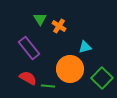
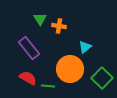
orange cross: rotated 24 degrees counterclockwise
cyan triangle: rotated 24 degrees counterclockwise
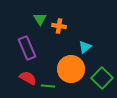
purple rectangle: moved 2 px left; rotated 15 degrees clockwise
orange circle: moved 1 px right
